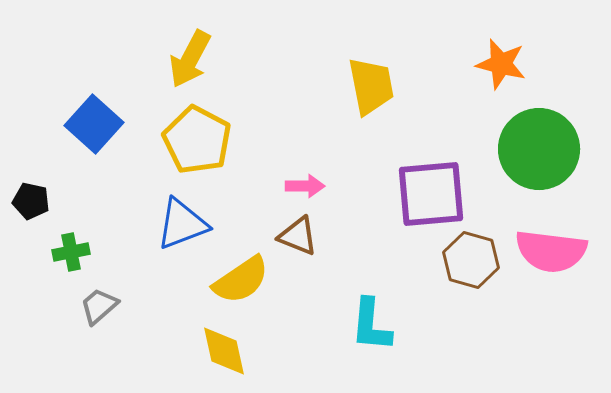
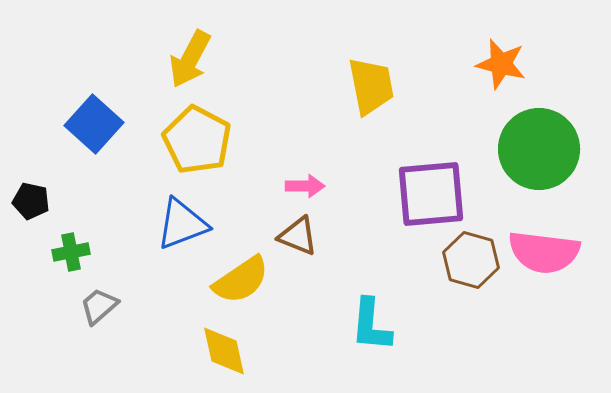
pink semicircle: moved 7 px left, 1 px down
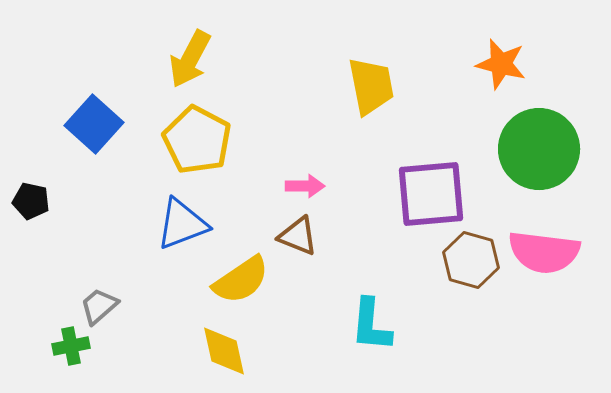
green cross: moved 94 px down
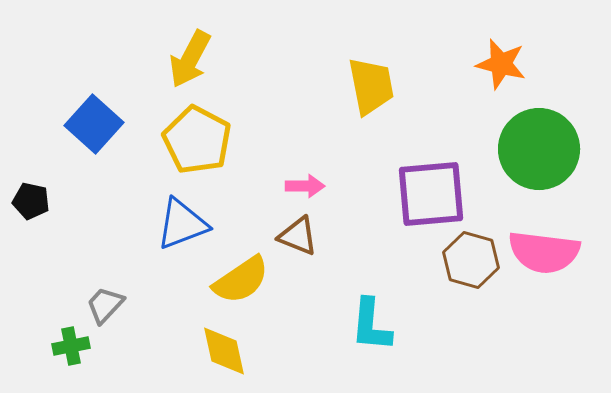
gray trapezoid: moved 6 px right, 1 px up; rotated 6 degrees counterclockwise
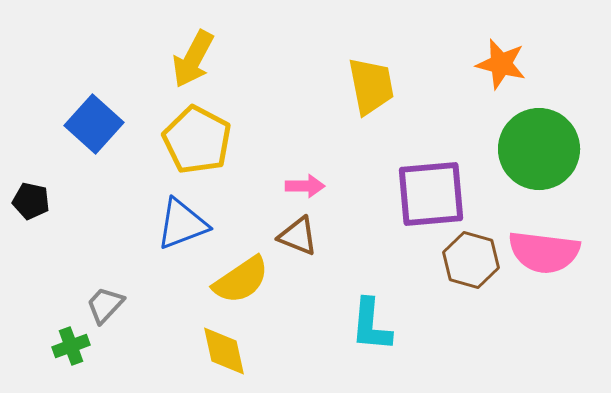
yellow arrow: moved 3 px right
green cross: rotated 9 degrees counterclockwise
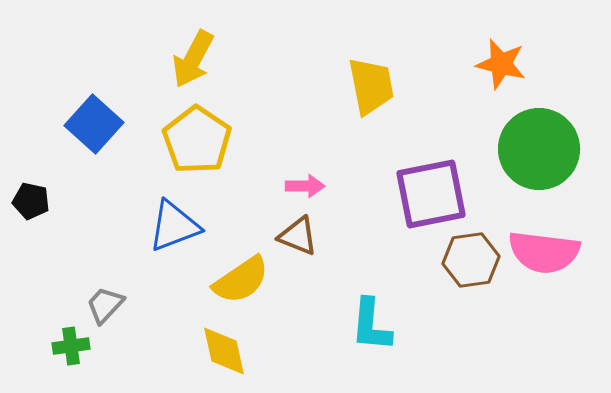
yellow pentagon: rotated 6 degrees clockwise
purple square: rotated 6 degrees counterclockwise
blue triangle: moved 8 px left, 2 px down
brown hexagon: rotated 24 degrees counterclockwise
green cross: rotated 12 degrees clockwise
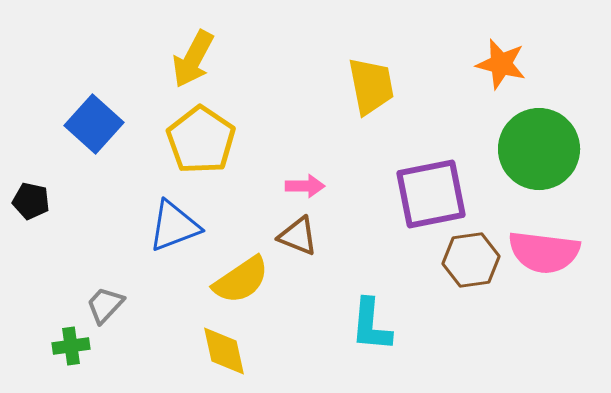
yellow pentagon: moved 4 px right
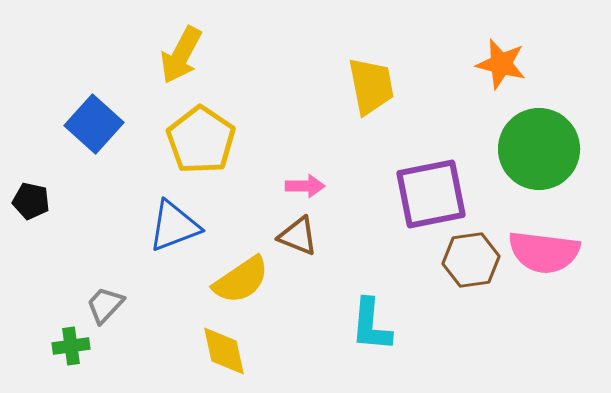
yellow arrow: moved 12 px left, 4 px up
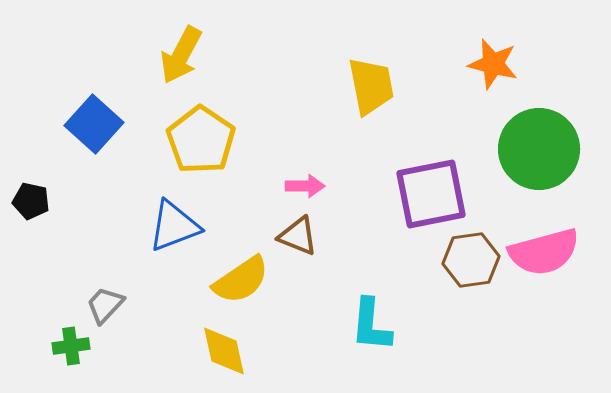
orange star: moved 8 px left
pink semicircle: rotated 22 degrees counterclockwise
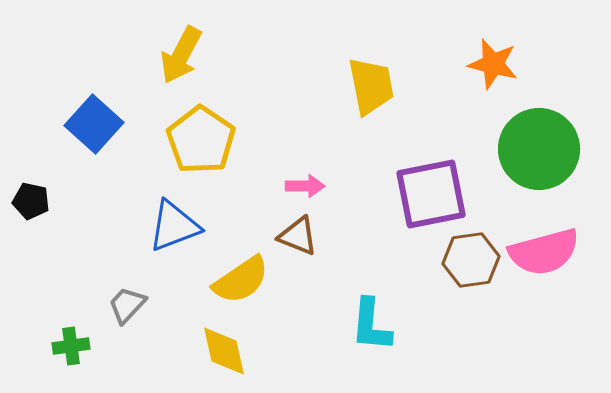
gray trapezoid: moved 22 px right
